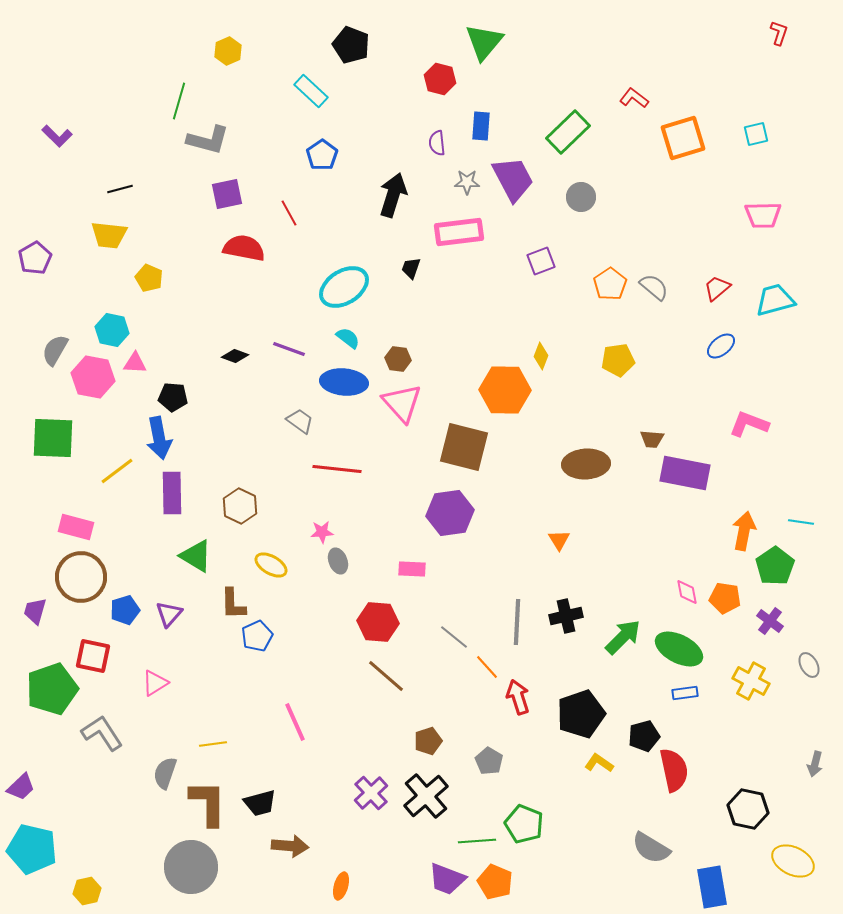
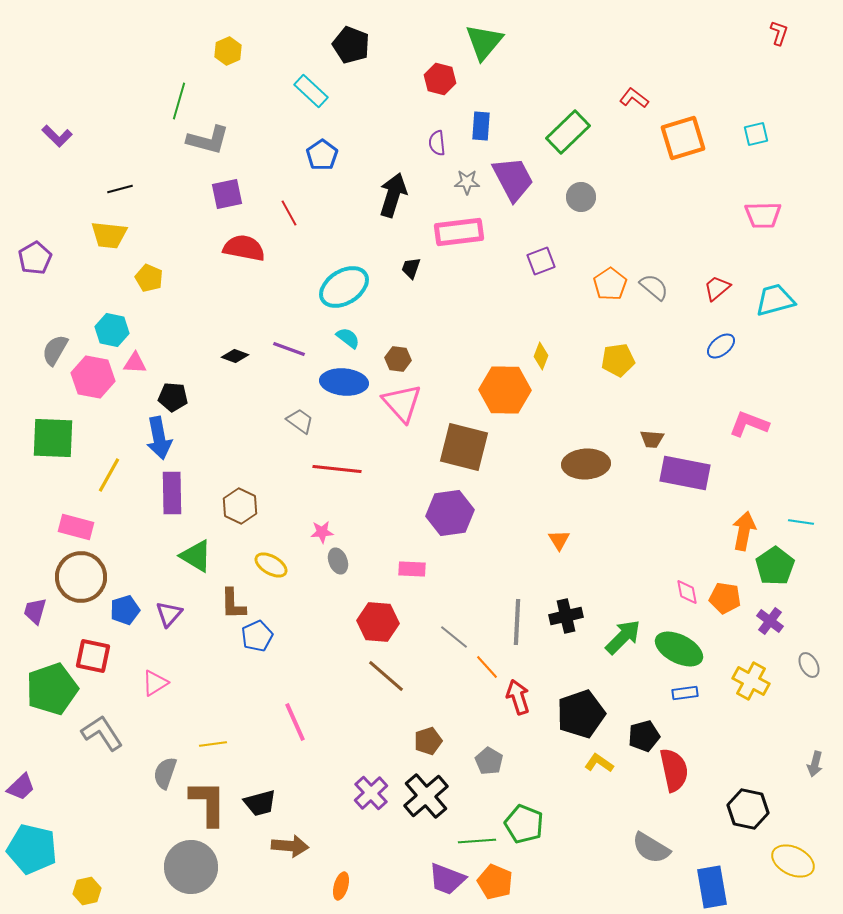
yellow line at (117, 471): moved 8 px left, 4 px down; rotated 24 degrees counterclockwise
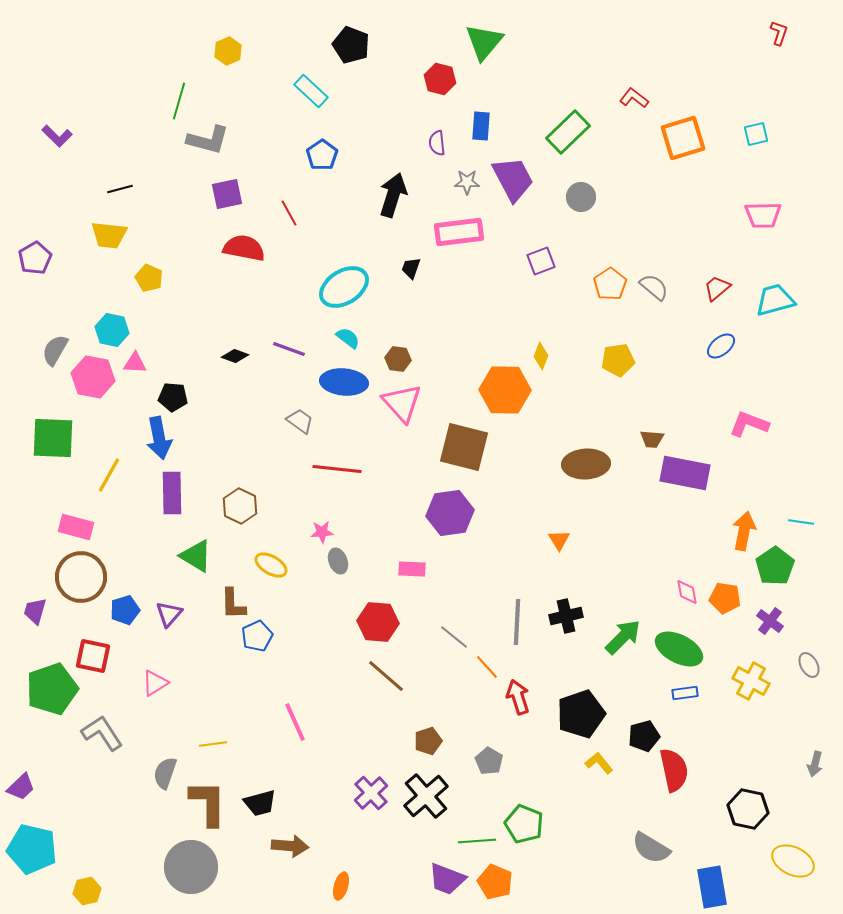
yellow L-shape at (599, 763): rotated 16 degrees clockwise
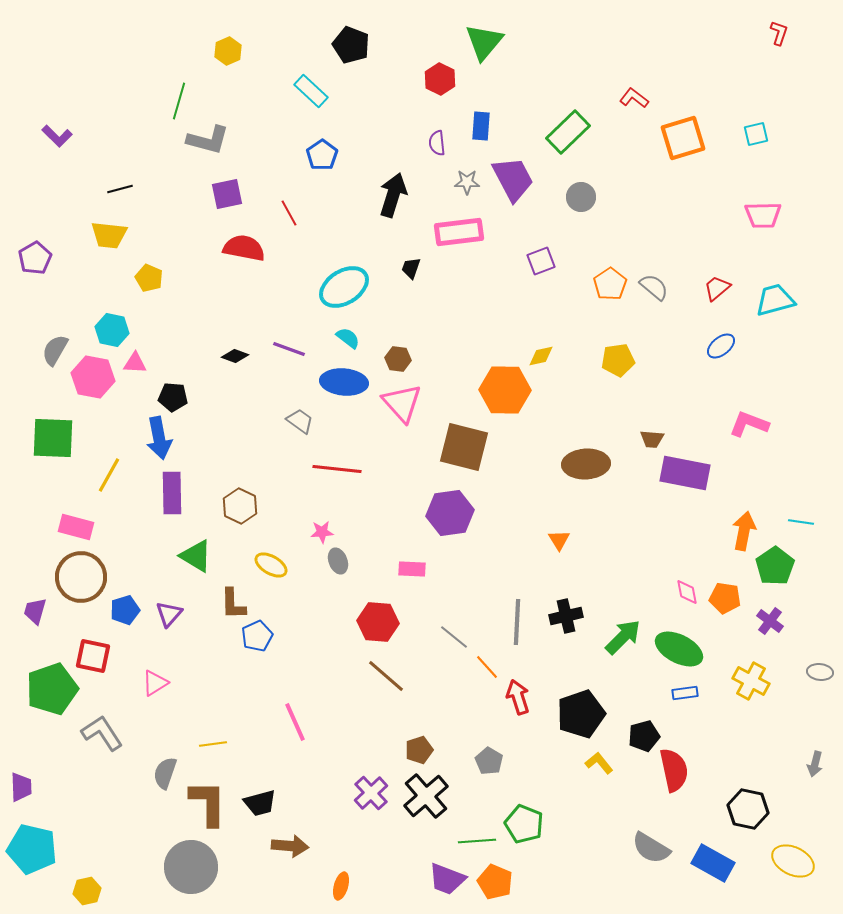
red hexagon at (440, 79): rotated 12 degrees clockwise
yellow diamond at (541, 356): rotated 56 degrees clockwise
gray ellipse at (809, 665): moved 11 px right, 7 px down; rotated 55 degrees counterclockwise
brown pentagon at (428, 741): moved 9 px left, 9 px down
purple trapezoid at (21, 787): rotated 48 degrees counterclockwise
blue rectangle at (712, 887): moved 1 px right, 24 px up; rotated 51 degrees counterclockwise
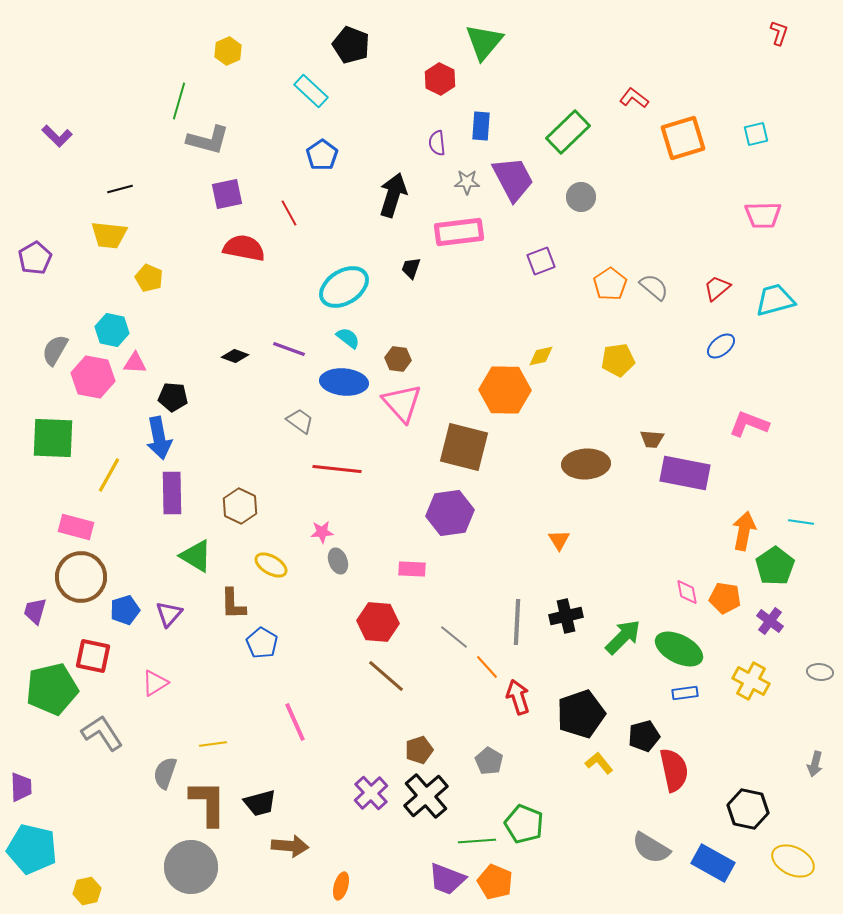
blue pentagon at (257, 636): moved 5 px right, 7 px down; rotated 16 degrees counterclockwise
green pentagon at (52, 689): rotated 6 degrees clockwise
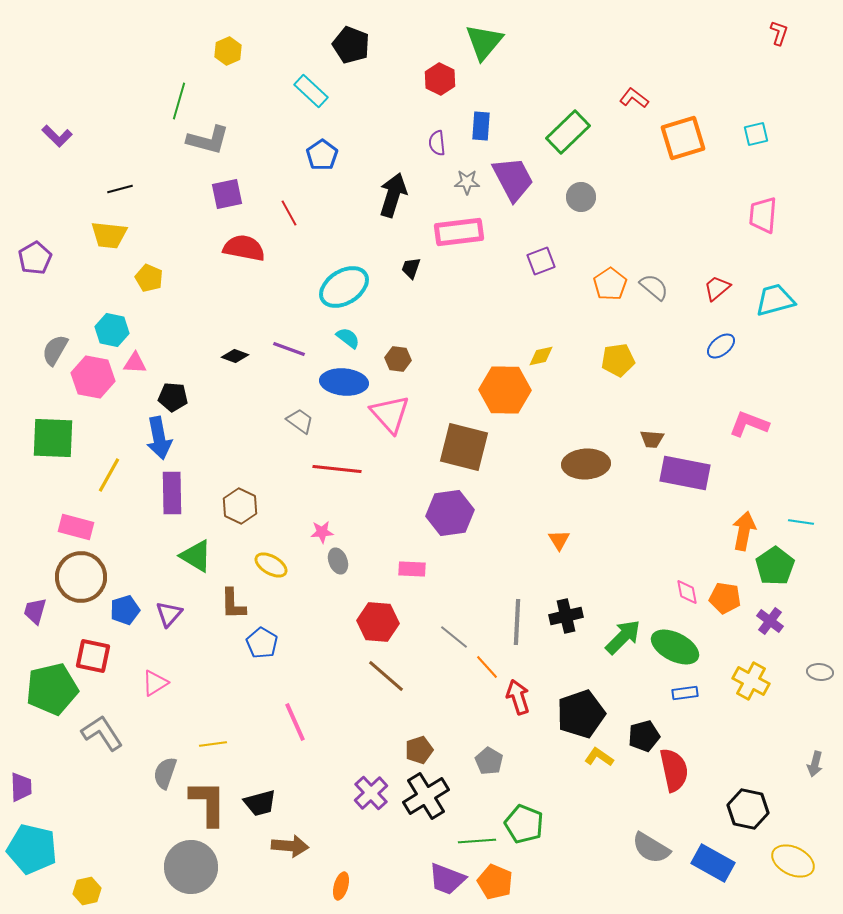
pink trapezoid at (763, 215): rotated 96 degrees clockwise
pink triangle at (402, 403): moved 12 px left, 11 px down
green ellipse at (679, 649): moved 4 px left, 2 px up
yellow L-shape at (599, 763): moved 6 px up; rotated 16 degrees counterclockwise
black cross at (426, 796): rotated 9 degrees clockwise
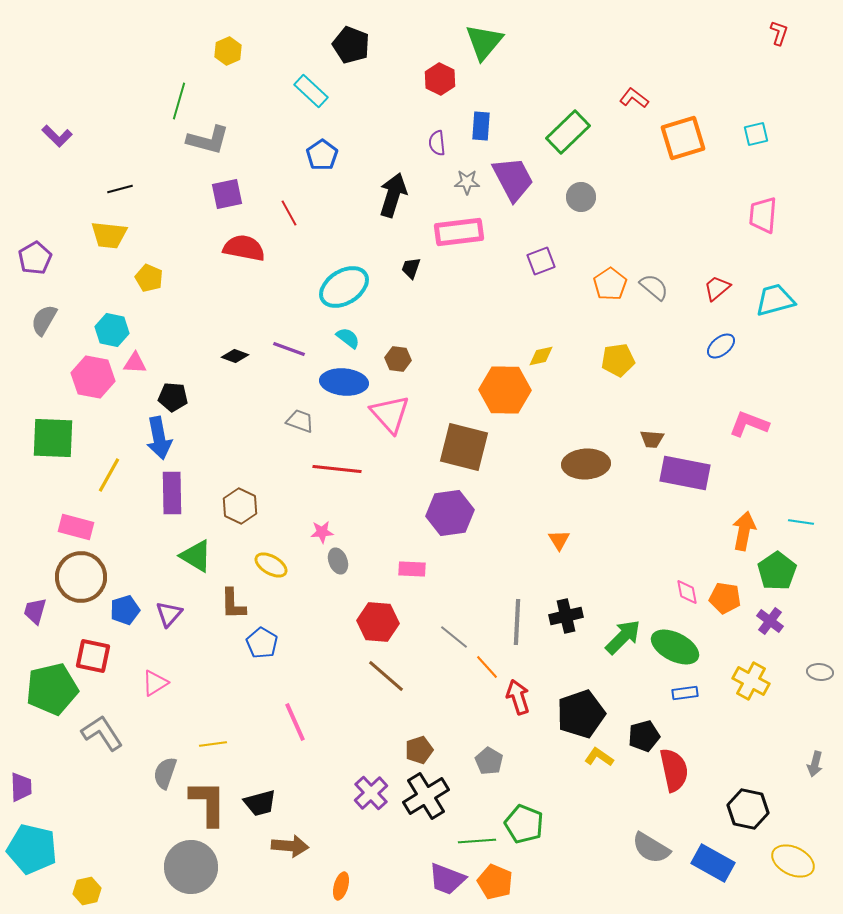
gray semicircle at (55, 350): moved 11 px left, 30 px up
gray trapezoid at (300, 421): rotated 16 degrees counterclockwise
green pentagon at (775, 566): moved 2 px right, 5 px down
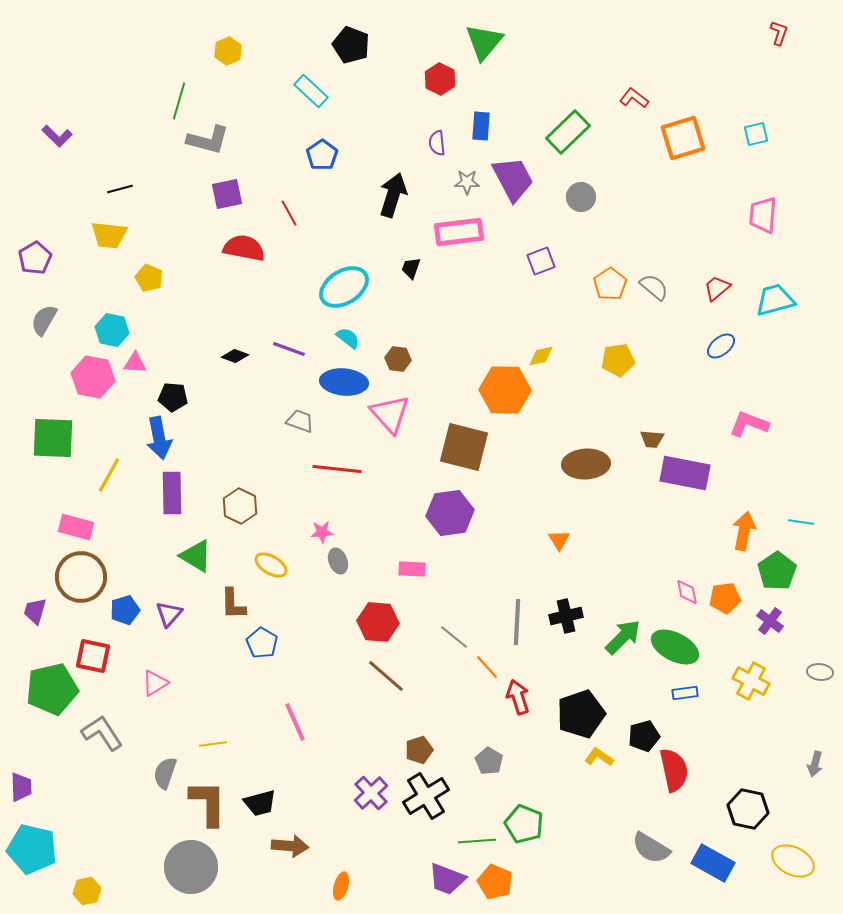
orange pentagon at (725, 598): rotated 16 degrees counterclockwise
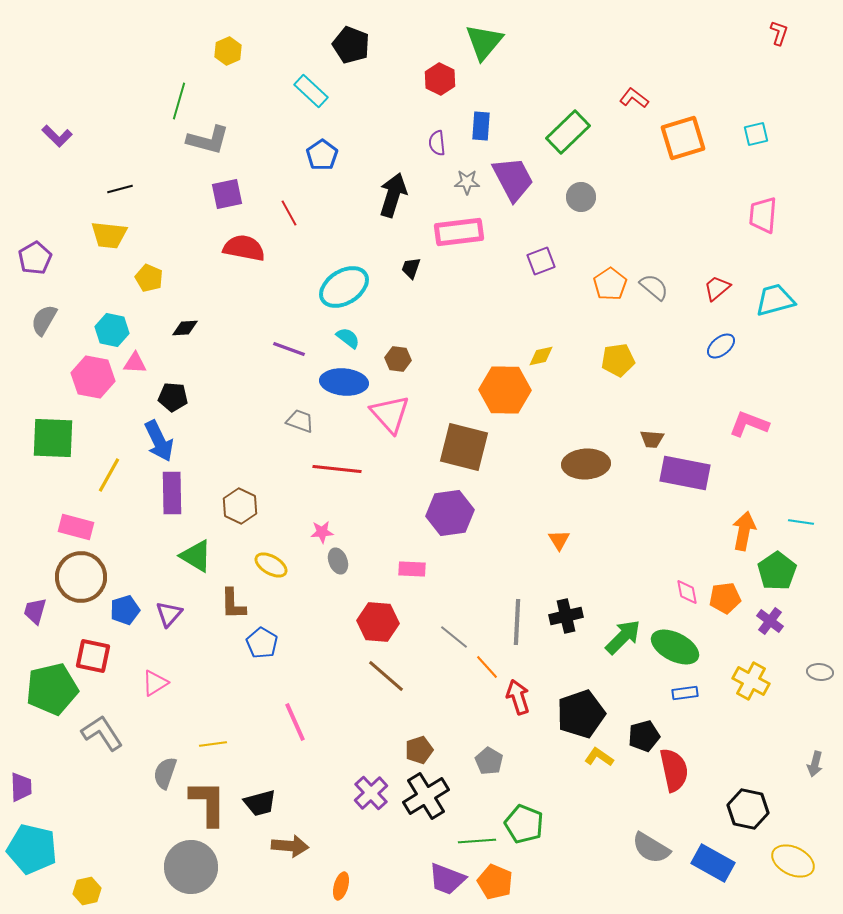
black diamond at (235, 356): moved 50 px left, 28 px up; rotated 24 degrees counterclockwise
blue arrow at (159, 438): moved 3 px down; rotated 15 degrees counterclockwise
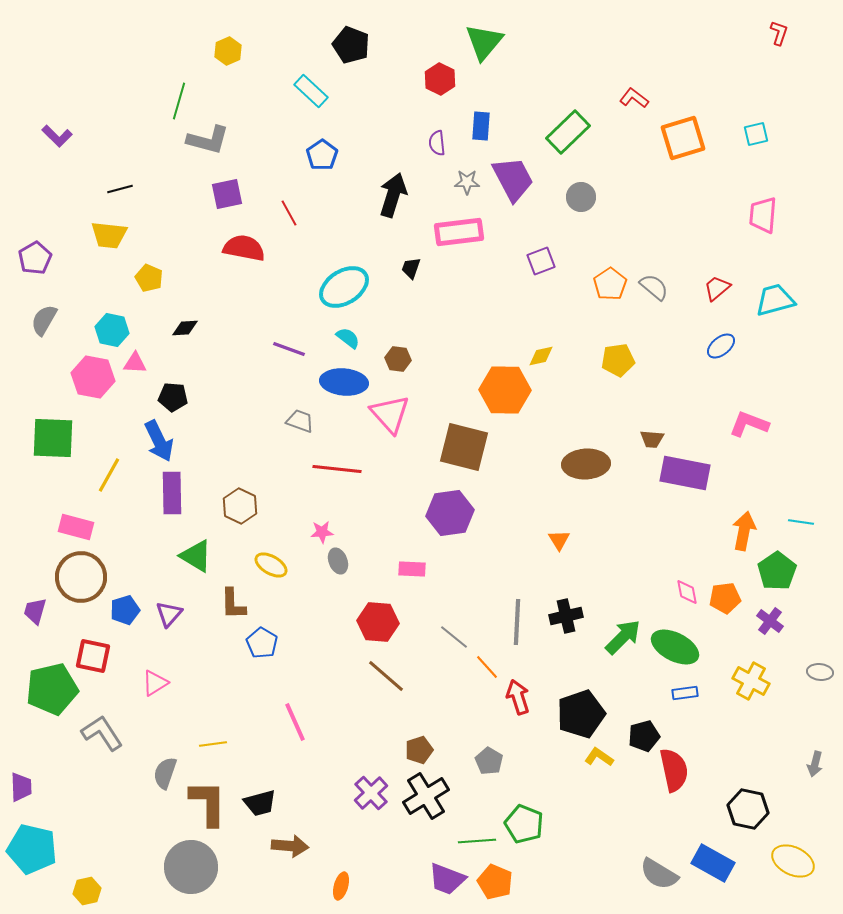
gray semicircle at (651, 848): moved 8 px right, 26 px down
